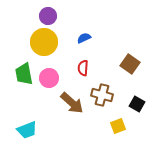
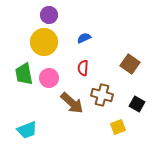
purple circle: moved 1 px right, 1 px up
yellow square: moved 1 px down
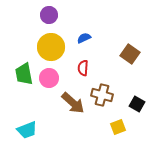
yellow circle: moved 7 px right, 5 px down
brown square: moved 10 px up
brown arrow: moved 1 px right
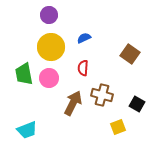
brown arrow: rotated 105 degrees counterclockwise
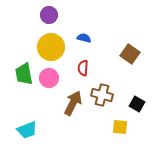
blue semicircle: rotated 40 degrees clockwise
yellow square: moved 2 px right; rotated 28 degrees clockwise
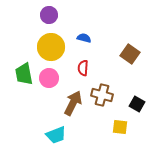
cyan trapezoid: moved 29 px right, 5 px down
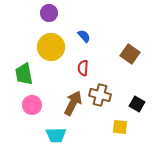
purple circle: moved 2 px up
blue semicircle: moved 2 px up; rotated 32 degrees clockwise
pink circle: moved 17 px left, 27 px down
brown cross: moved 2 px left
cyan trapezoid: rotated 20 degrees clockwise
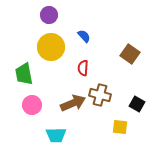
purple circle: moved 2 px down
brown arrow: rotated 40 degrees clockwise
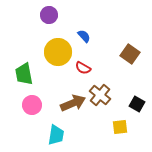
yellow circle: moved 7 px right, 5 px down
red semicircle: rotated 63 degrees counterclockwise
brown cross: rotated 25 degrees clockwise
yellow square: rotated 14 degrees counterclockwise
cyan trapezoid: rotated 80 degrees counterclockwise
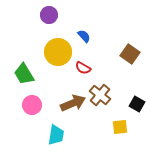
green trapezoid: rotated 20 degrees counterclockwise
